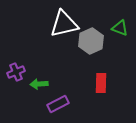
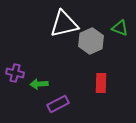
purple cross: moved 1 px left, 1 px down; rotated 36 degrees clockwise
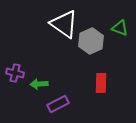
white triangle: rotated 48 degrees clockwise
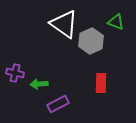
green triangle: moved 4 px left, 6 px up
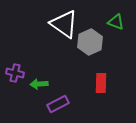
gray hexagon: moved 1 px left, 1 px down
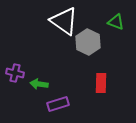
white triangle: moved 3 px up
gray hexagon: moved 2 px left; rotated 10 degrees counterclockwise
green arrow: rotated 12 degrees clockwise
purple rectangle: rotated 10 degrees clockwise
